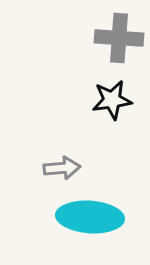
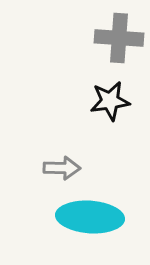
black star: moved 2 px left, 1 px down
gray arrow: rotated 6 degrees clockwise
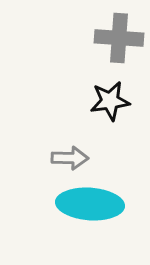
gray arrow: moved 8 px right, 10 px up
cyan ellipse: moved 13 px up
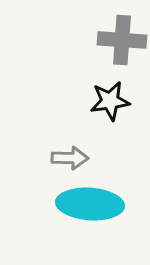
gray cross: moved 3 px right, 2 px down
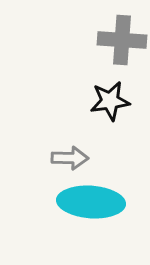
cyan ellipse: moved 1 px right, 2 px up
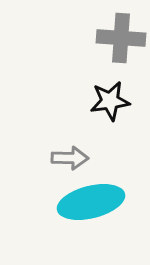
gray cross: moved 1 px left, 2 px up
cyan ellipse: rotated 18 degrees counterclockwise
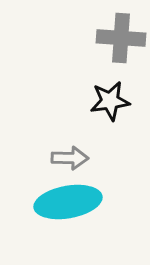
cyan ellipse: moved 23 px left; rotated 4 degrees clockwise
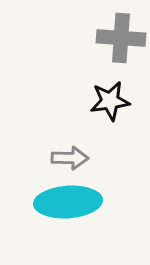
cyan ellipse: rotated 6 degrees clockwise
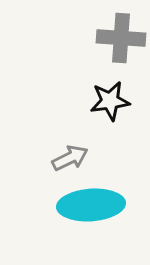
gray arrow: rotated 27 degrees counterclockwise
cyan ellipse: moved 23 px right, 3 px down
